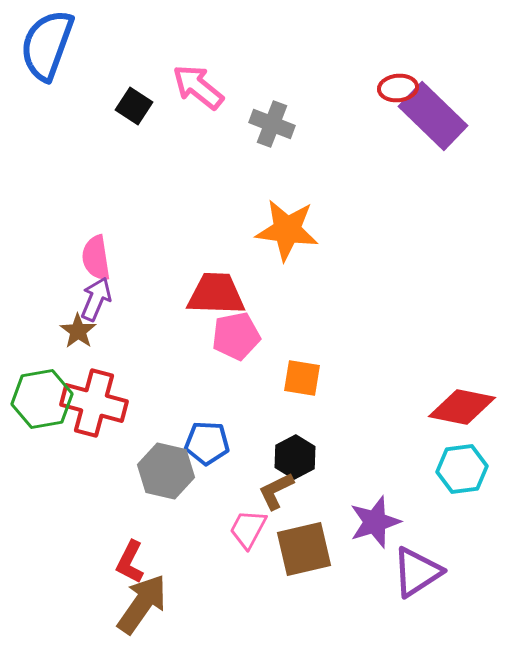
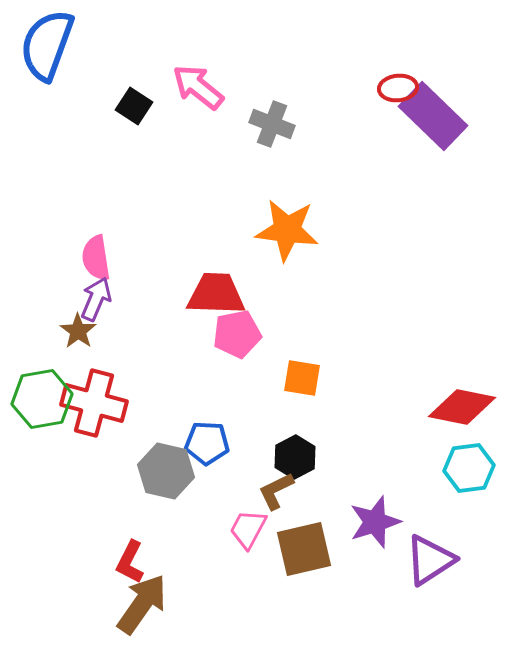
pink pentagon: moved 1 px right, 2 px up
cyan hexagon: moved 7 px right, 1 px up
purple triangle: moved 13 px right, 12 px up
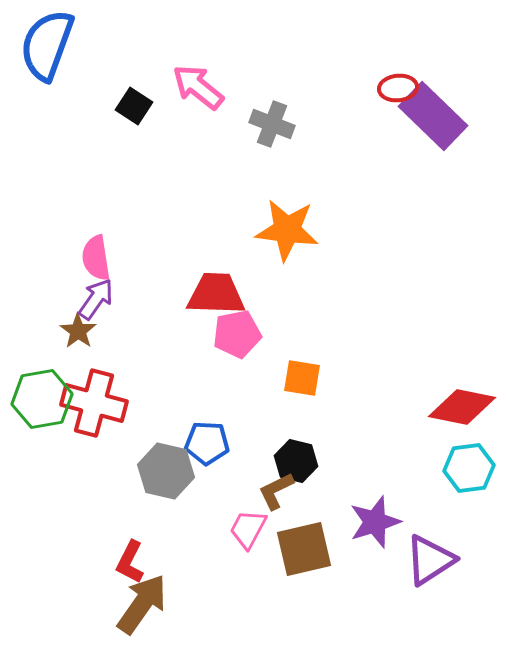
purple arrow: rotated 12 degrees clockwise
black hexagon: moved 1 px right, 4 px down; rotated 18 degrees counterclockwise
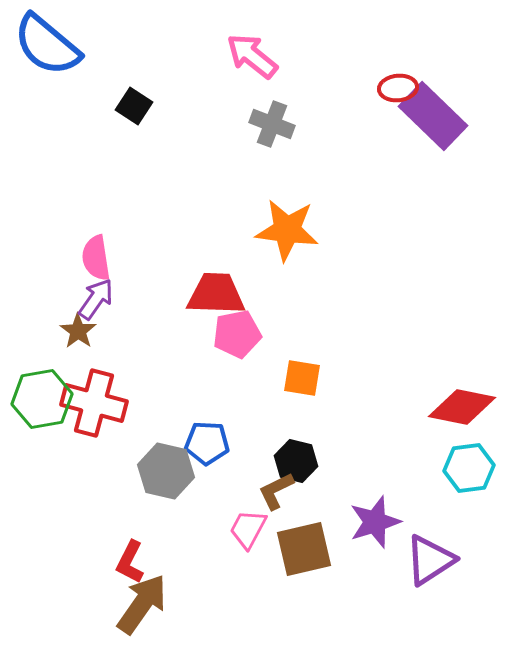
blue semicircle: rotated 70 degrees counterclockwise
pink arrow: moved 54 px right, 31 px up
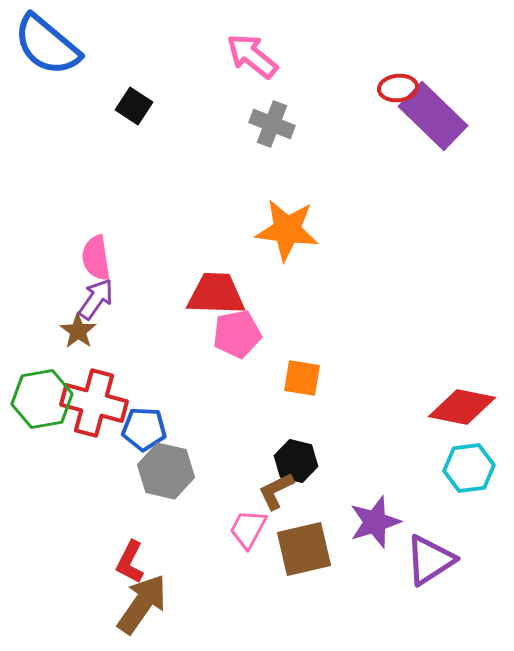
blue pentagon: moved 63 px left, 14 px up
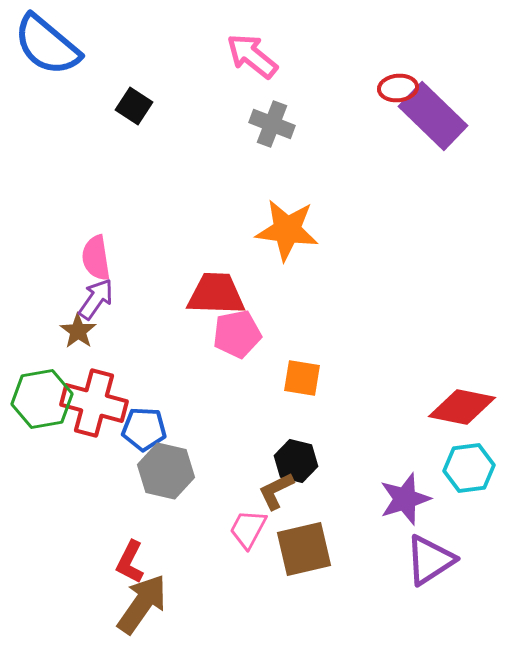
purple star: moved 30 px right, 23 px up
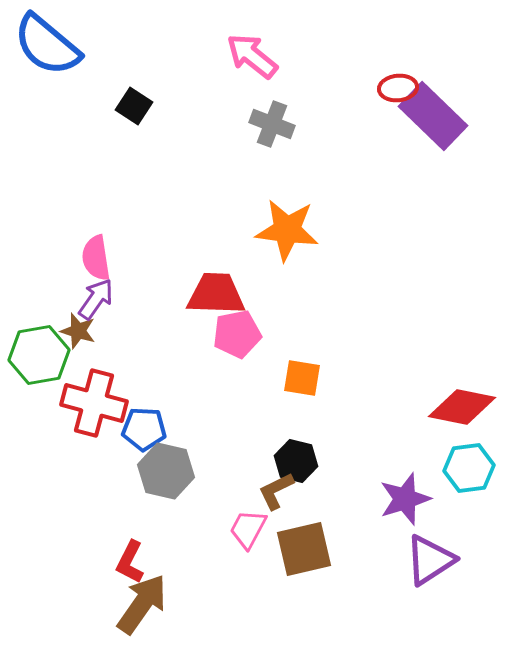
brown star: rotated 18 degrees counterclockwise
green hexagon: moved 3 px left, 44 px up
